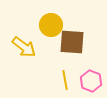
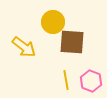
yellow circle: moved 2 px right, 3 px up
yellow line: moved 1 px right
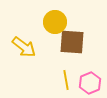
yellow circle: moved 2 px right
pink hexagon: moved 1 px left, 2 px down; rotated 15 degrees clockwise
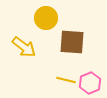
yellow circle: moved 9 px left, 4 px up
yellow line: rotated 66 degrees counterclockwise
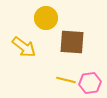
pink hexagon: rotated 15 degrees clockwise
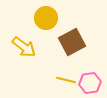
brown square: rotated 32 degrees counterclockwise
